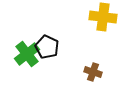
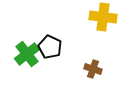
black pentagon: moved 3 px right
brown cross: moved 3 px up
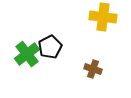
black pentagon: rotated 20 degrees clockwise
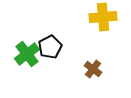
yellow cross: rotated 12 degrees counterclockwise
brown cross: rotated 18 degrees clockwise
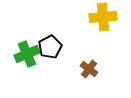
green cross: rotated 15 degrees clockwise
brown cross: moved 4 px left
